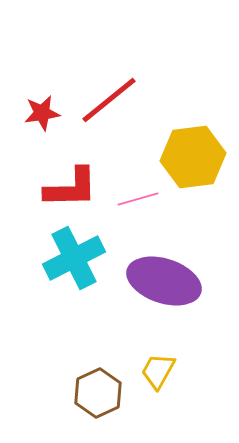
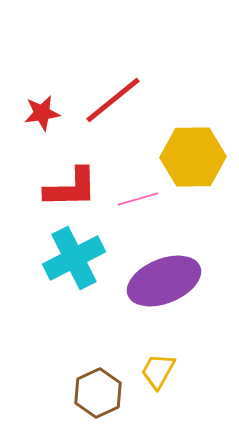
red line: moved 4 px right
yellow hexagon: rotated 6 degrees clockwise
purple ellipse: rotated 40 degrees counterclockwise
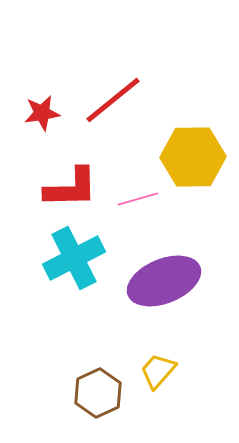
yellow trapezoid: rotated 12 degrees clockwise
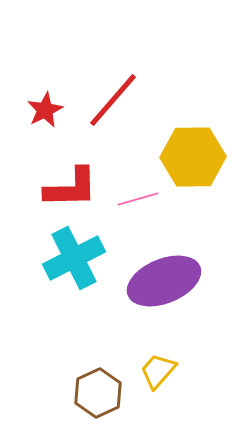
red line: rotated 10 degrees counterclockwise
red star: moved 3 px right, 3 px up; rotated 18 degrees counterclockwise
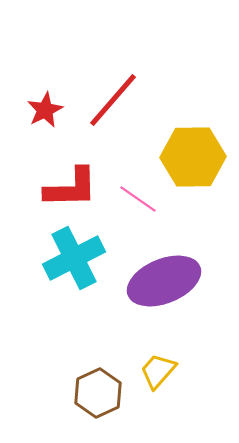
pink line: rotated 51 degrees clockwise
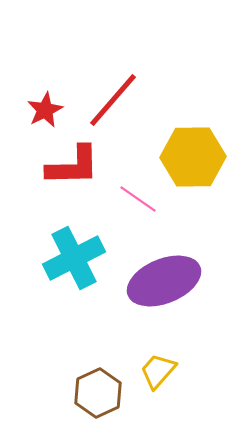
red L-shape: moved 2 px right, 22 px up
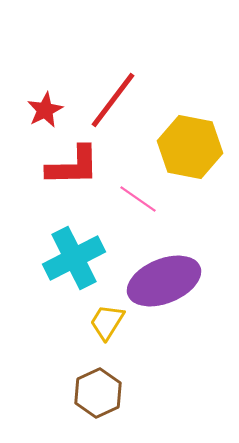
red line: rotated 4 degrees counterclockwise
yellow hexagon: moved 3 px left, 10 px up; rotated 12 degrees clockwise
yellow trapezoid: moved 51 px left, 49 px up; rotated 9 degrees counterclockwise
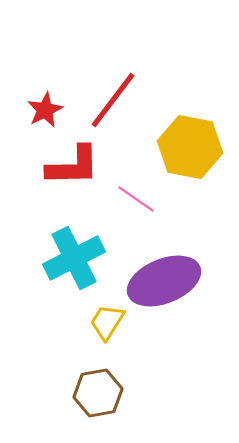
pink line: moved 2 px left
brown hexagon: rotated 15 degrees clockwise
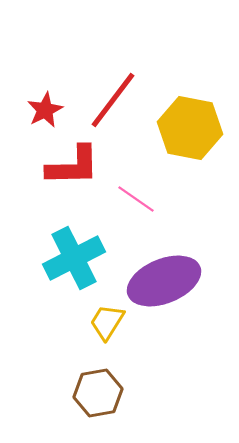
yellow hexagon: moved 19 px up
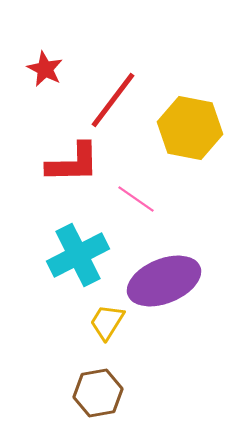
red star: moved 41 px up; rotated 18 degrees counterclockwise
red L-shape: moved 3 px up
cyan cross: moved 4 px right, 3 px up
